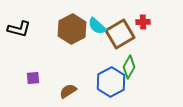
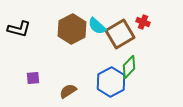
red cross: rotated 24 degrees clockwise
green diamond: rotated 15 degrees clockwise
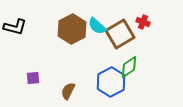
black L-shape: moved 4 px left, 2 px up
green diamond: rotated 10 degrees clockwise
brown semicircle: rotated 30 degrees counterclockwise
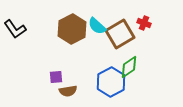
red cross: moved 1 px right, 1 px down
black L-shape: moved 2 px down; rotated 40 degrees clockwise
purple square: moved 23 px right, 1 px up
brown semicircle: rotated 126 degrees counterclockwise
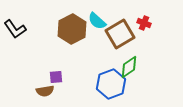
cyan semicircle: moved 5 px up
blue hexagon: moved 2 px down; rotated 8 degrees clockwise
brown semicircle: moved 23 px left
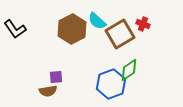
red cross: moved 1 px left, 1 px down
green diamond: moved 3 px down
brown semicircle: moved 3 px right
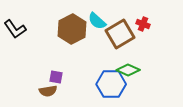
green diamond: moved 1 px left; rotated 60 degrees clockwise
purple square: rotated 16 degrees clockwise
blue hexagon: rotated 20 degrees clockwise
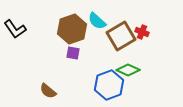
red cross: moved 1 px left, 8 px down
brown hexagon: rotated 8 degrees clockwise
brown square: moved 1 px right, 2 px down
purple square: moved 17 px right, 24 px up
blue hexagon: moved 2 px left, 1 px down; rotated 20 degrees counterclockwise
brown semicircle: rotated 48 degrees clockwise
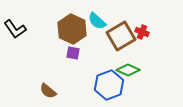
brown hexagon: rotated 16 degrees counterclockwise
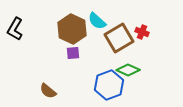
black L-shape: rotated 65 degrees clockwise
brown square: moved 2 px left, 2 px down
purple square: rotated 16 degrees counterclockwise
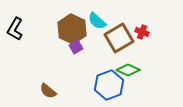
purple square: moved 3 px right, 6 px up; rotated 24 degrees counterclockwise
